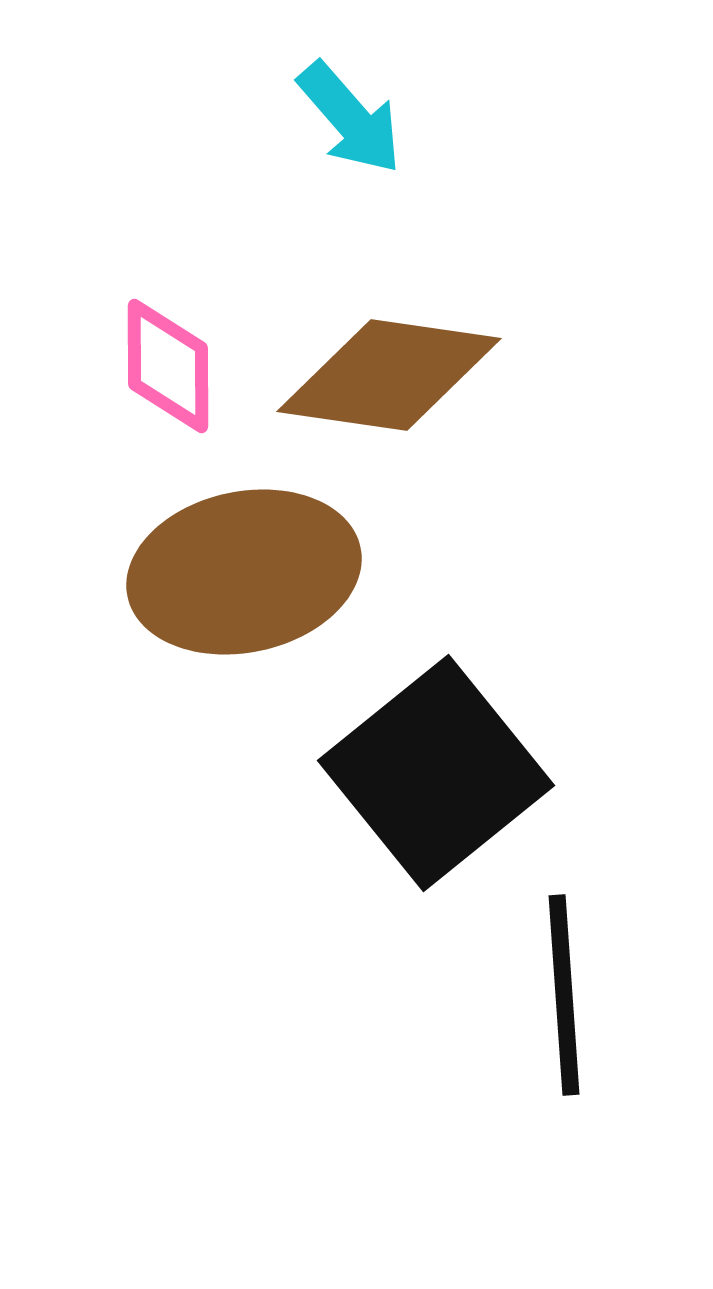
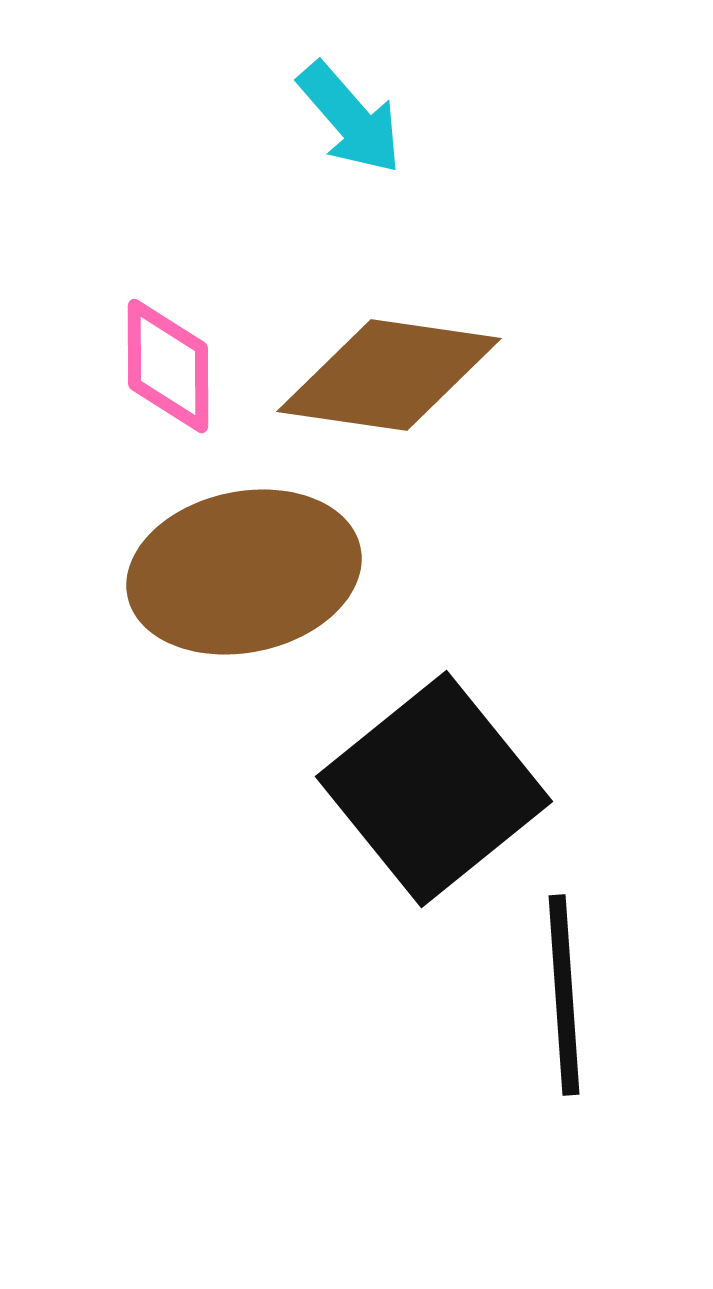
black square: moved 2 px left, 16 px down
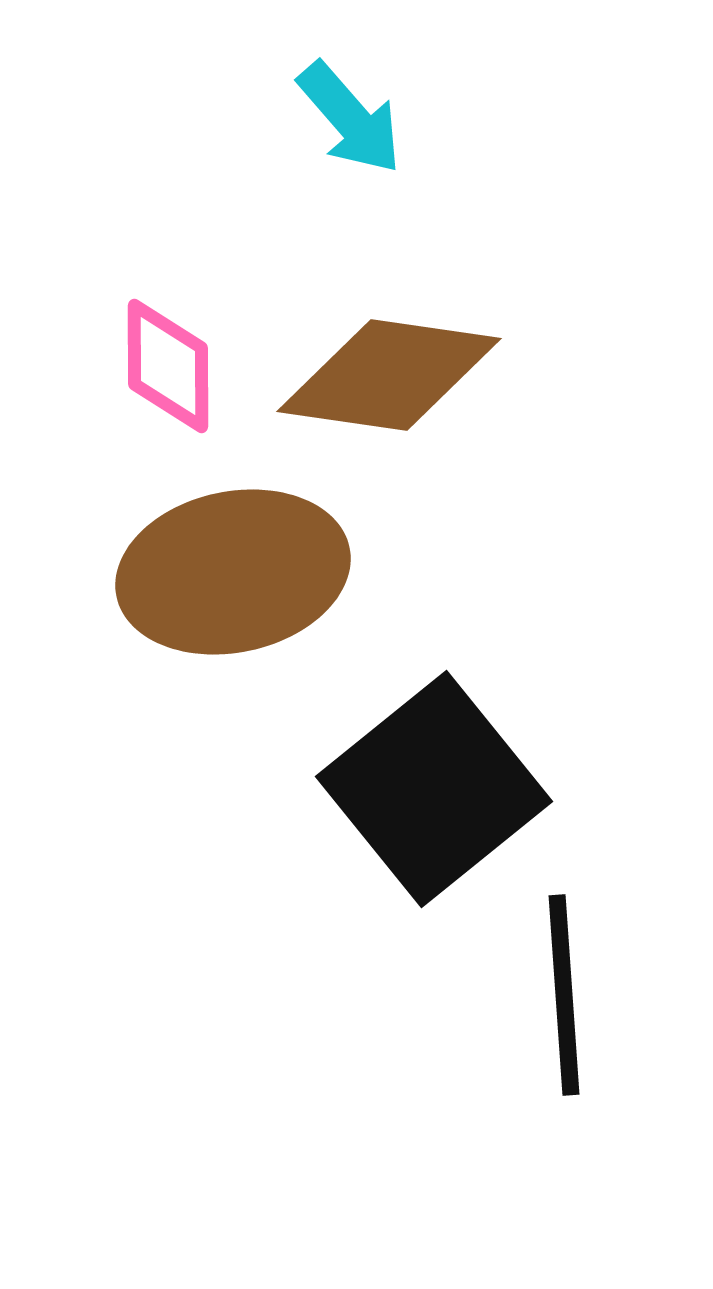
brown ellipse: moved 11 px left
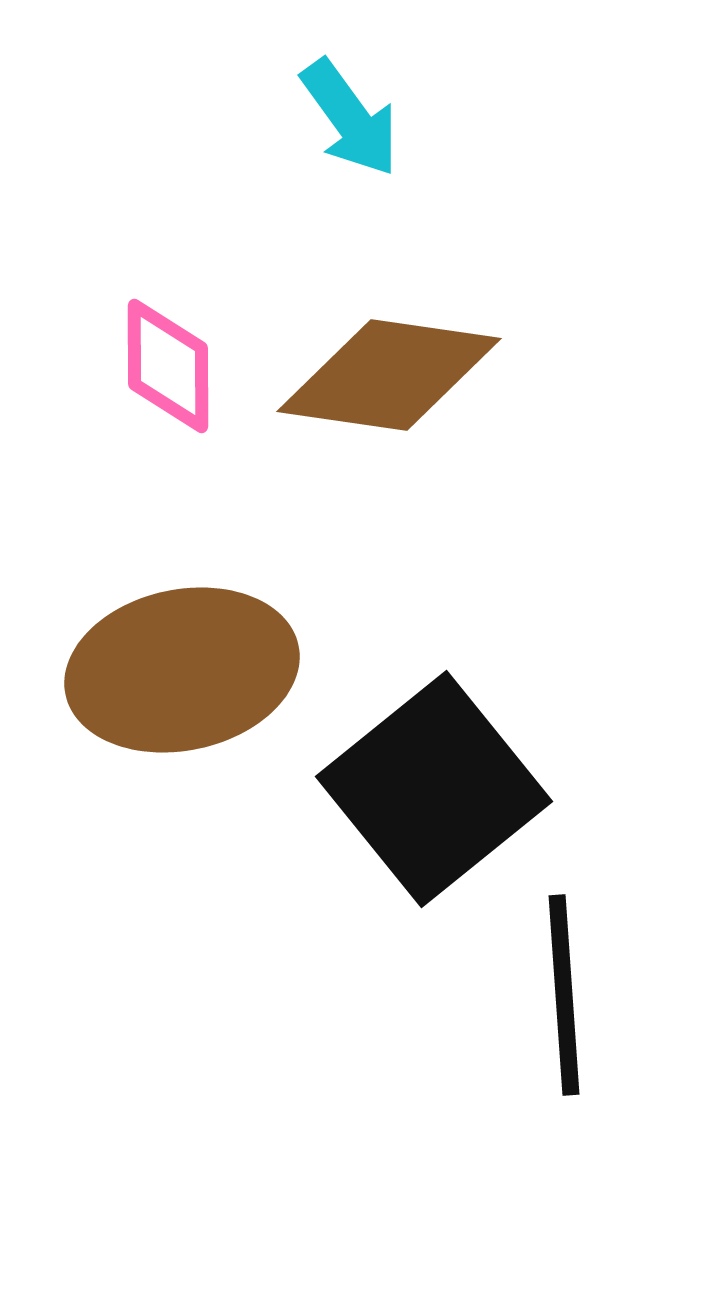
cyan arrow: rotated 5 degrees clockwise
brown ellipse: moved 51 px left, 98 px down
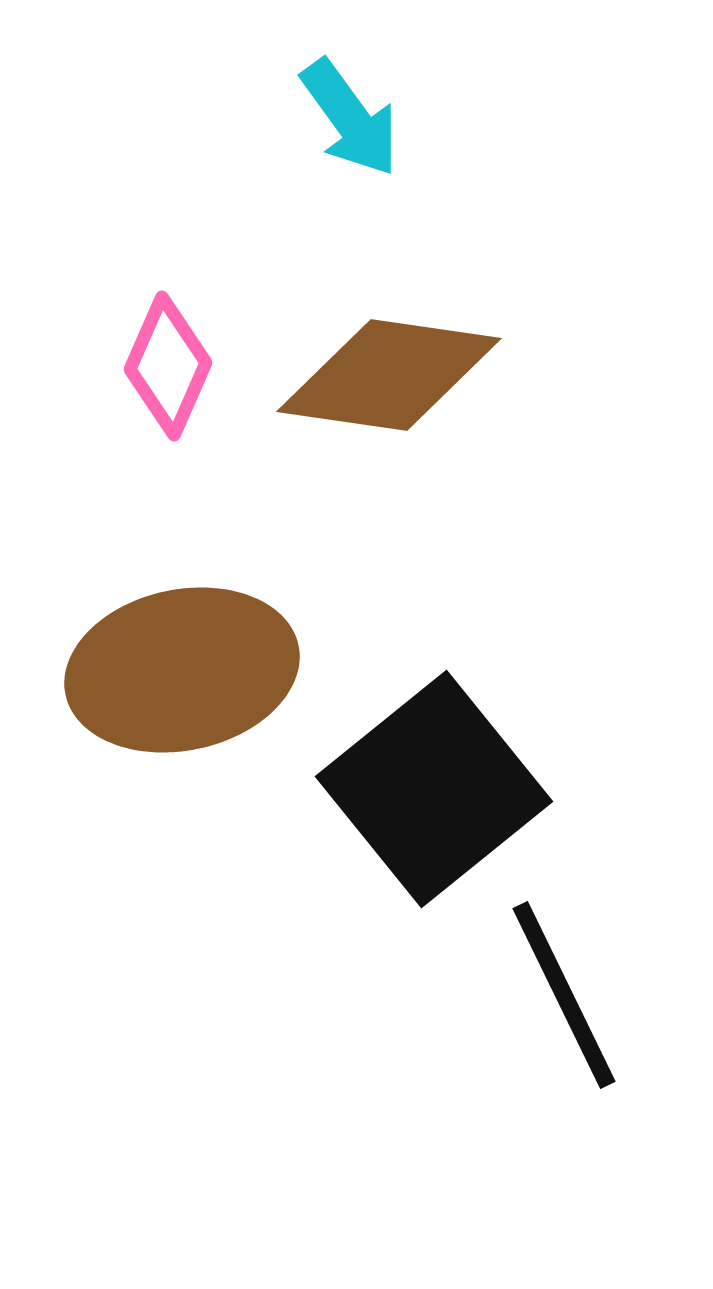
pink diamond: rotated 24 degrees clockwise
black line: rotated 22 degrees counterclockwise
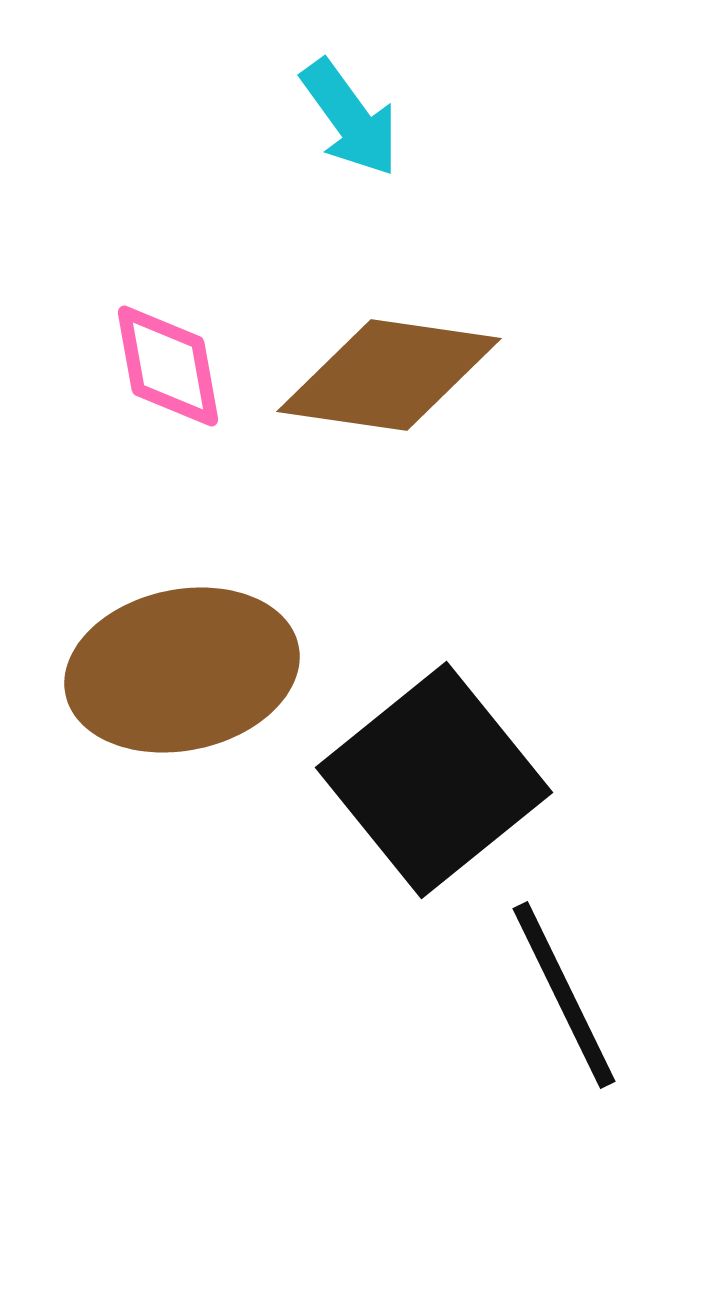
pink diamond: rotated 34 degrees counterclockwise
black square: moved 9 px up
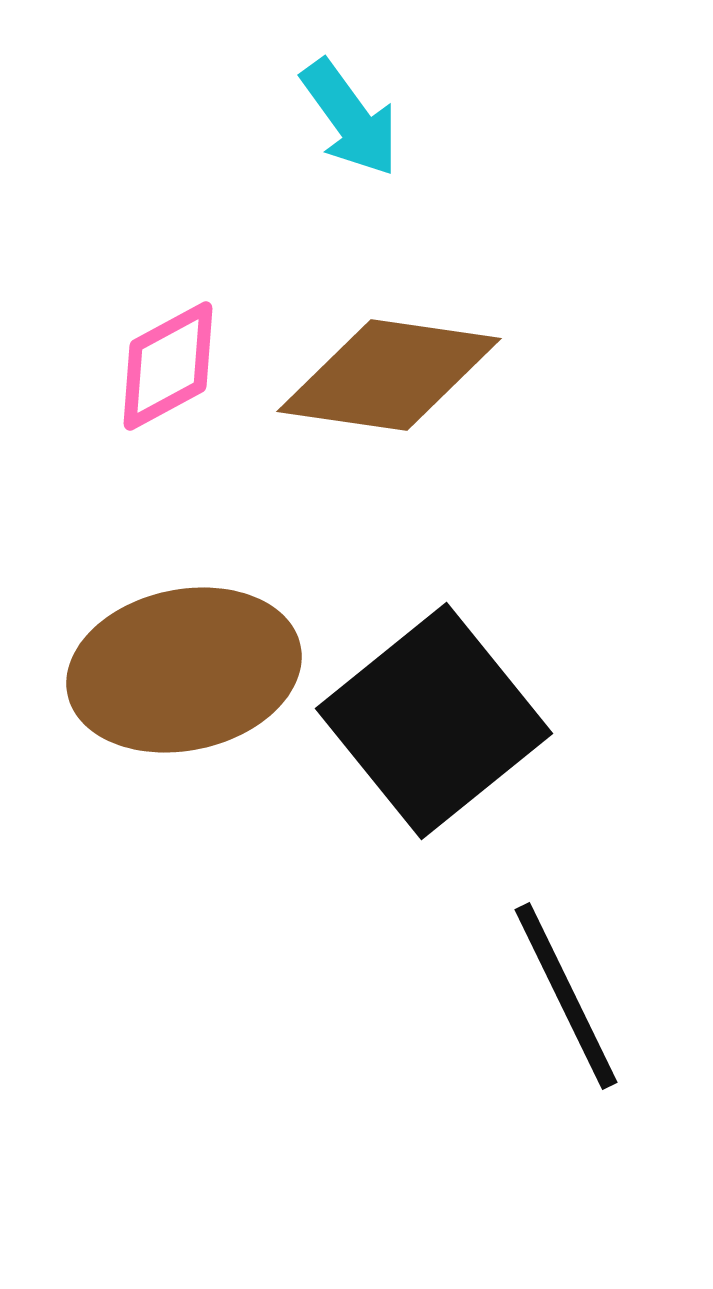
pink diamond: rotated 72 degrees clockwise
brown ellipse: moved 2 px right
black square: moved 59 px up
black line: moved 2 px right, 1 px down
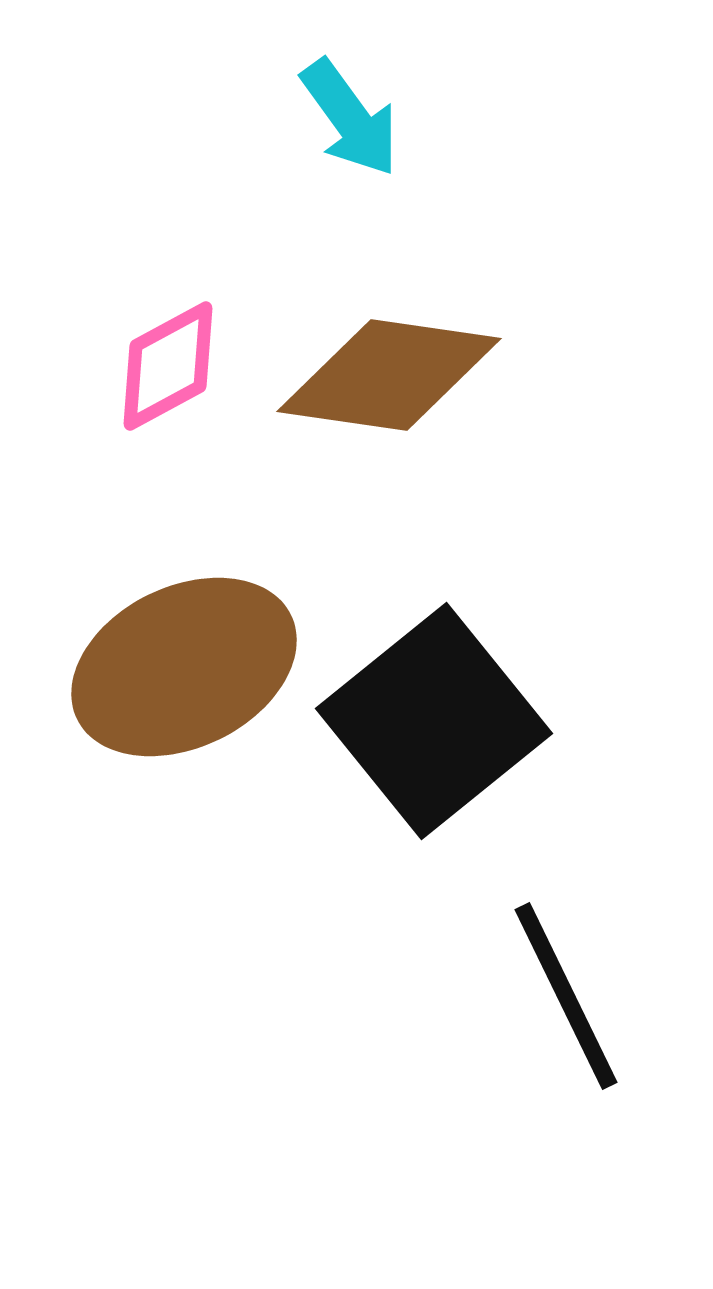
brown ellipse: moved 3 px up; rotated 14 degrees counterclockwise
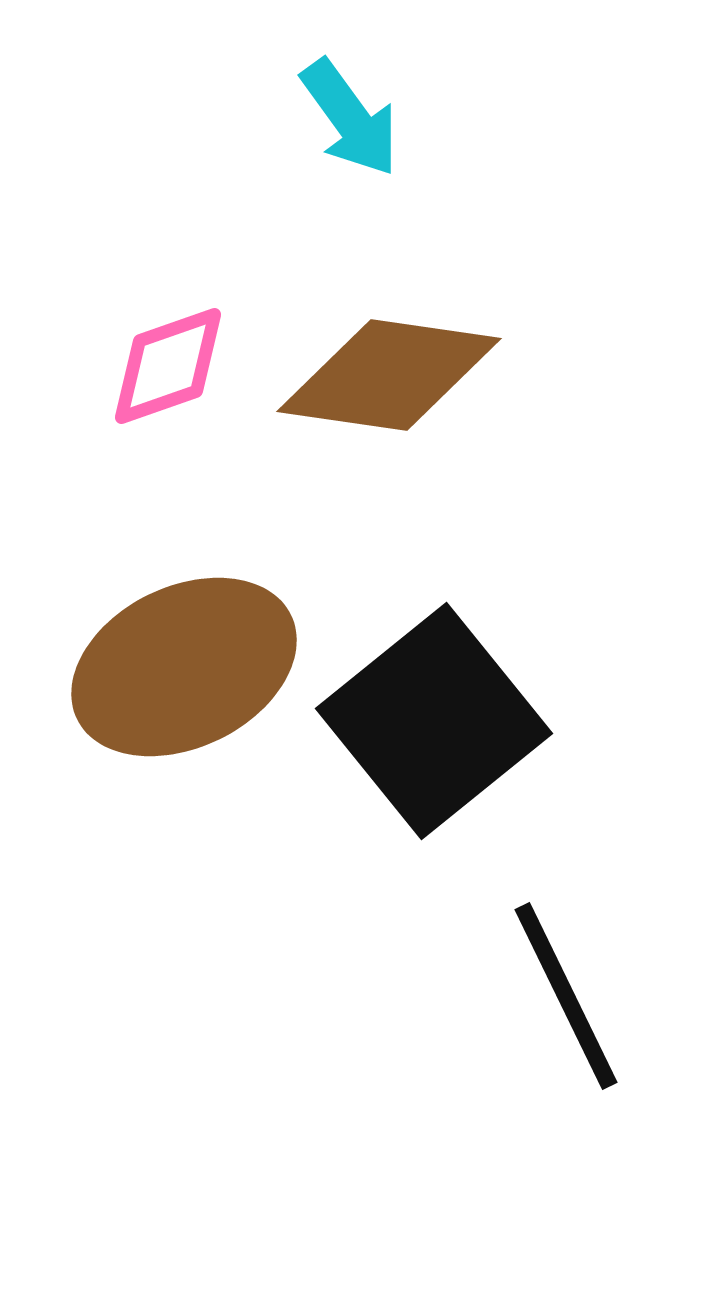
pink diamond: rotated 9 degrees clockwise
